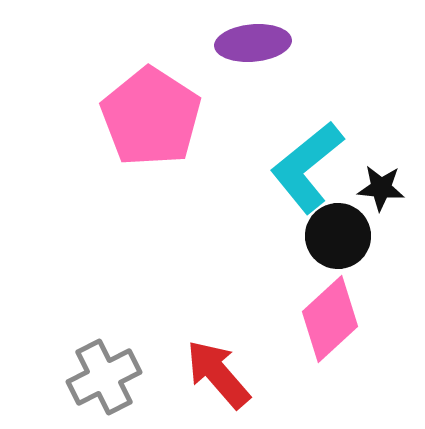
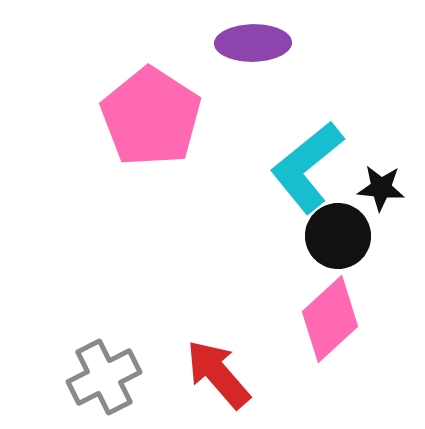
purple ellipse: rotated 4 degrees clockwise
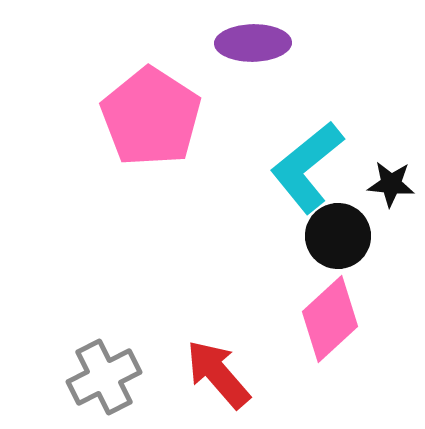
black star: moved 10 px right, 4 px up
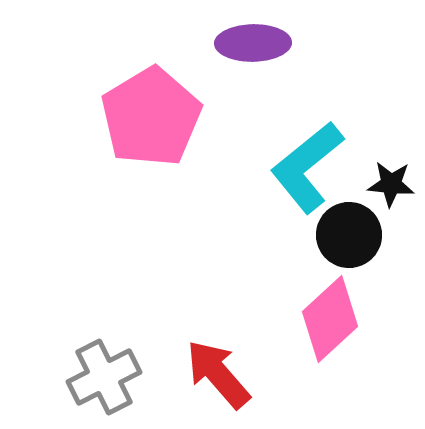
pink pentagon: rotated 8 degrees clockwise
black circle: moved 11 px right, 1 px up
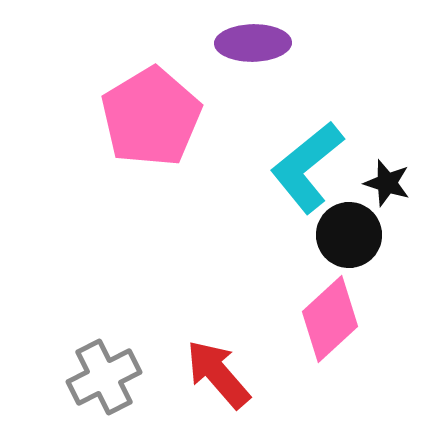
black star: moved 4 px left, 1 px up; rotated 12 degrees clockwise
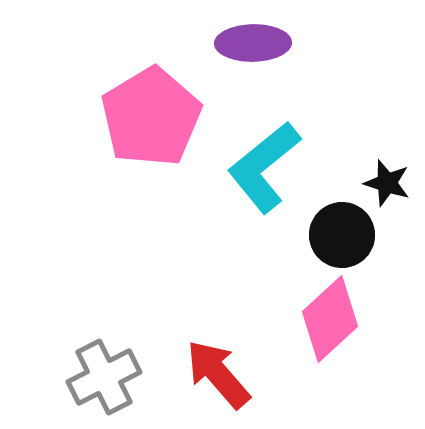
cyan L-shape: moved 43 px left
black circle: moved 7 px left
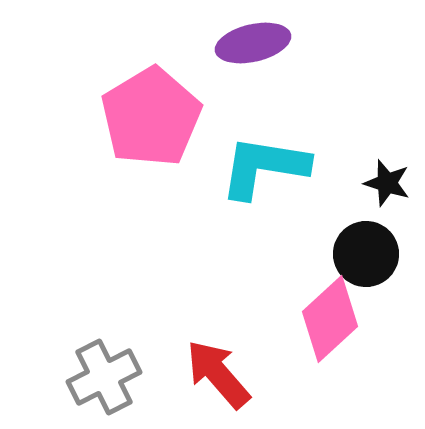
purple ellipse: rotated 12 degrees counterclockwise
cyan L-shape: rotated 48 degrees clockwise
black circle: moved 24 px right, 19 px down
